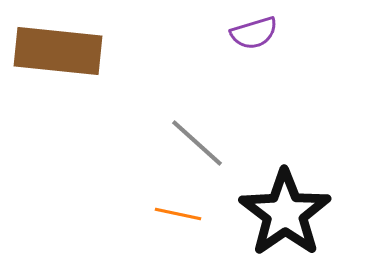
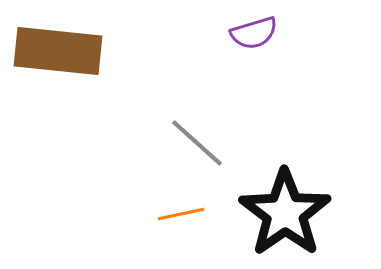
orange line: moved 3 px right; rotated 24 degrees counterclockwise
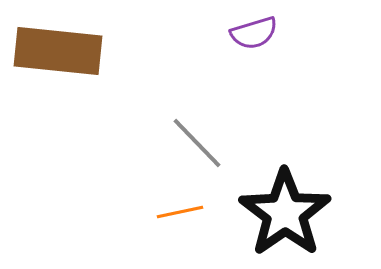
gray line: rotated 4 degrees clockwise
orange line: moved 1 px left, 2 px up
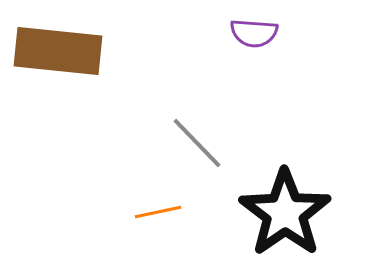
purple semicircle: rotated 21 degrees clockwise
orange line: moved 22 px left
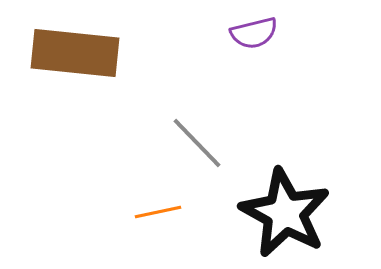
purple semicircle: rotated 18 degrees counterclockwise
brown rectangle: moved 17 px right, 2 px down
black star: rotated 8 degrees counterclockwise
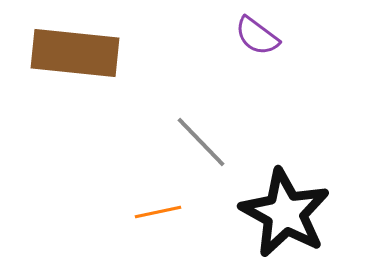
purple semicircle: moved 3 px right, 3 px down; rotated 51 degrees clockwise
gray line: moved 4 px right, 1 px up
